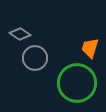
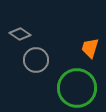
gray circle: moved 1 px right, 2 px down
green circle: moved 5 px down
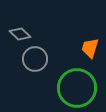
gray diamond: rotated 10 degrees clockwise
gray circle: moved 1 px left, 1 px up
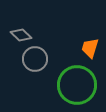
gray diamond: moved 1 px right, 1 px down
green circle: moved 3 px up
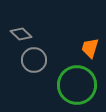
gray diamond: moved 1 px up
gray circle: moved 1 px left, 1 px down
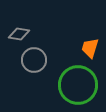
gray diamond: moved 2 px left; rotated 35 degrees counterclockwise
green circle: moved 1 px right
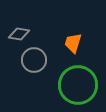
orange trapezoid: moved 17 px left, 5 px up
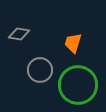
gray circle: moved 6 px right, 10 px down
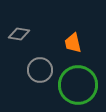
orange trapezoid: rotated 30 degrees counterclockwise
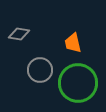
green circle: moved 2 px up
